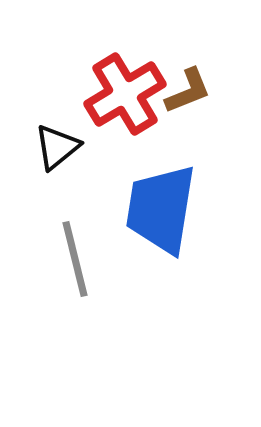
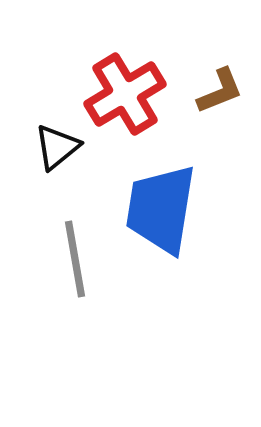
brown L-shape: moved 32 px right
gray line: rotated 4 degrees clockwise
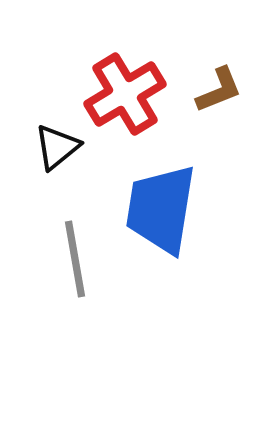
brown L-shape: moved 1 px left, 1 px up
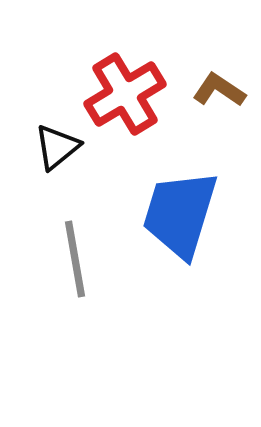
brown L-shape: rotated 124 degrees counterclockwise
blue trapezoid: moved 19 px right, 5 px down; rotated 8 degrees clockwise
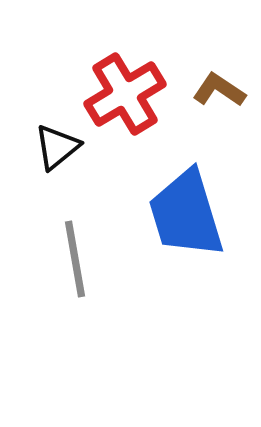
blue trapezoid: moved 6 px right; rotated 34 degrees counterclockwise
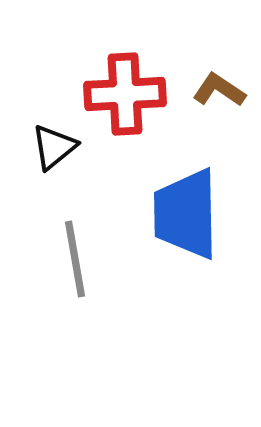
red cross: rotated 28 degrees clockwise
black triangle: moved 3 px left
blue trapezoid: rotated 16 degrees clockwise
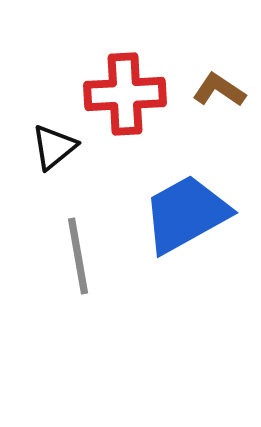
blue trapezoid: rotated 62 degrees clockwise
gray line: moved 3 px right, 3 px up
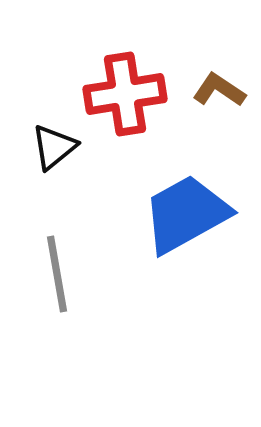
red cross: rotated 6 degrees counterclockwise
gray line: moved 21 px left, 18 px down
